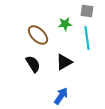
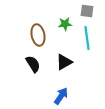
brown ellipse: rotated 35 degrees clockwise
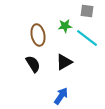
green star: moved 2 px down
cyan line: rotated 45 degrees counterclockwise
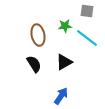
black semicircle: moved 1 px right
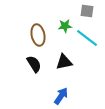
black triangle: rotated 18 degrees clockwise
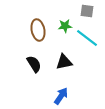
brown ellipse: moved 5 px up
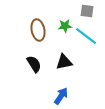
cyan line: moved 1 px left, 2 px up
